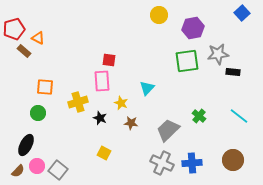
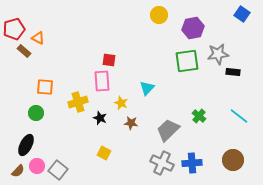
blue square: moved 1 px down; rotated 14 degrees counterclockwise
green circle: moved 2 px left
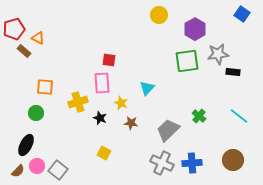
purple hexagon: moved 2 px right, 1 px down; rotated 20 degrees counterclockwise
pink rectangle: moved 2 px down
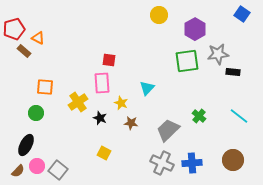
yellow cross: rotated 18 degrees counterclockwise
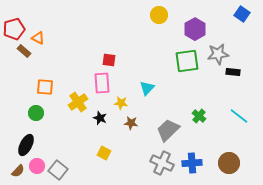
yellow star: rotated 16 degrees counterclockwise
brown circle: moved 4 px left, 3 px down
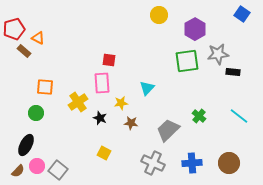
yellow star: rotated 16 degrees counterclockwise
gray cross: moved 9 px left
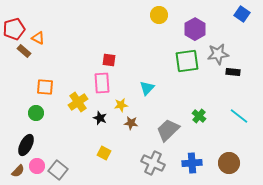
yellow star: moved 2 px down
